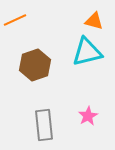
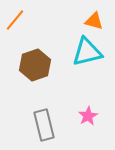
orange line: rotated 25 degrees counterclockwise
gray rectangle: rotated 8 degrees counterclockwise
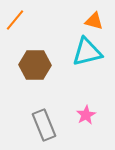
brown hexagon: rotated 20 degrees clockwise
pink star: moved 2 px left, 1 px up
gray rectangle: rotated 8 degrees counterclockwise
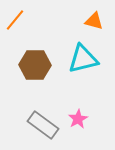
cyan triangle: moved 4 px left, 7 px down
pink star: moved 8 px left, 4 px down
gray rectangle: moved 1 px left; rotated 32 degrees counterclockwise
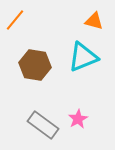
cyan triangle: moved 2 px up; rotated 8 degrees counterclockwise
brown hexagon: rotated 8 degrees clockwise
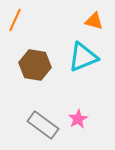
orange line: rotated 15 degrees counterclockwise
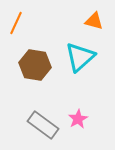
orange line: moved 1 px right, 3 px down
cyan triangle: moved 3 px left; rotated 20 degrees counterclockwise
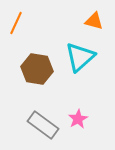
brown hexagon: moved 2 px right, 4 px down
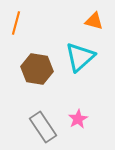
orange line: rotated 10 degrees counterclockwise
gray rectangle: moved 2 px down; rotated 20 degrees clockwise
